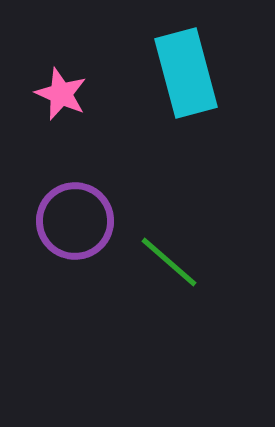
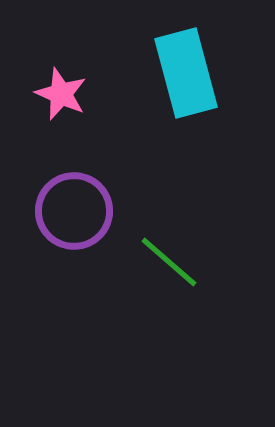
purple circle: moved 1 px left, 10 px up
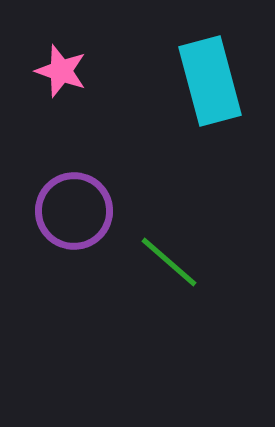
cyan rectangle: moved 24 px right, 8 px down
pink star: moved 23 px up; rotated 4 degrees counterclockwise
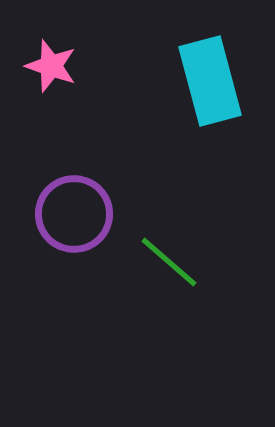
pink star: moved 10 px left, 5 px up
purple circle: moved 3 px down
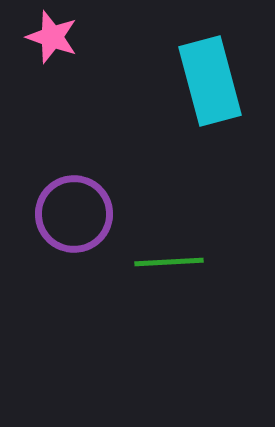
pink star: moved 1 px right, 29 px up
green line: rotated 44 degrees counterclockwise
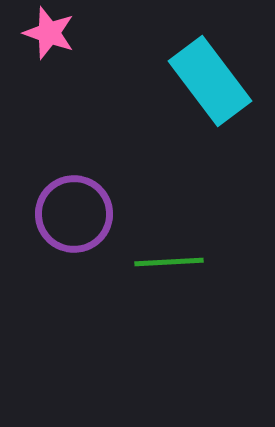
pink star: moved 3 px left, 4 px up
cyan rectangle: rotated 22 degrees counterclockwise
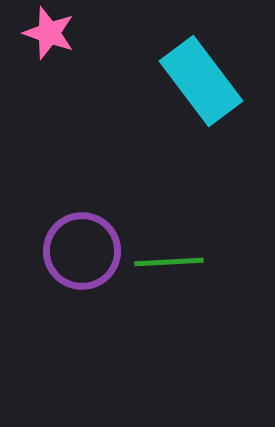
cyan rectangle: moved 9 px left
purple circle: moved 8 px right, 37 px down
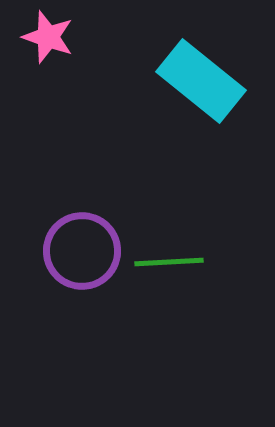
pink star: moved 1 px left, 4 px down
cyan rectangle: rotated 14 degrees counterclockwise
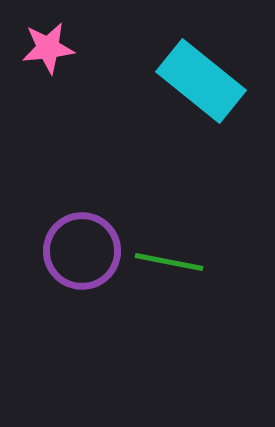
pink star: moved 11 px down; rotated 26 degrees counterclockwise
green line: rotated 14 degrees clockwise
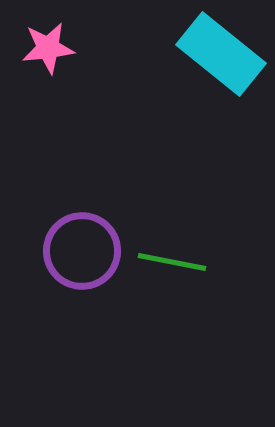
cyan rectangle: moved 20 px right, 27 px up
green line: moved 3 px right
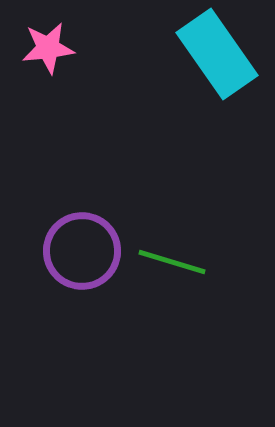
cyan rectangle: moved 4 px left; rotated 16 degrees clockwise
green line: rotated 6 degrees clockwise
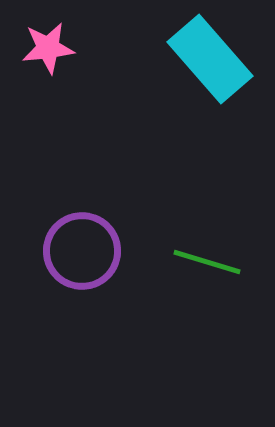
cyan rectangle: moved 7 px left, 5 px down; rotated 6 degrees counterclockwise
green line: moved 35 px right
